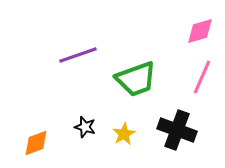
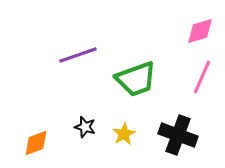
black cross: moved 1 px right, 5 px down
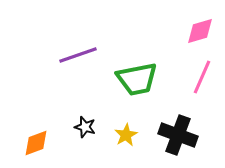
green trapezoid: moved 1 px right; rotated 9 degrees clockwise
yellow star: moved 2 px right, 1 px down
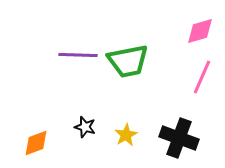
purple line: rotated 21 degrees clockwise
green trapezoid: moved 9 px left, 18 px up
black cross: moved 1 px right, 3 px down
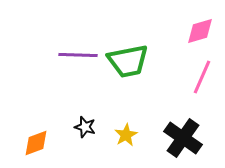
black cross: moved 4 px right; rotated 15 degrees clockwise
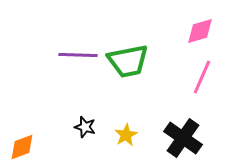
orange diamond: moved 14 px left, 4 px down
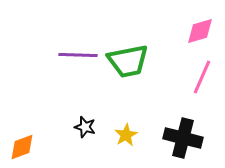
black cross: rotated 21 degrees counterclockwise
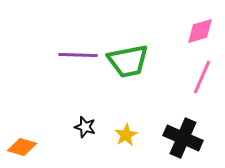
black cross: rotated 9 degrees clockwise
orange diamond: rotated 36 degrees clockwise
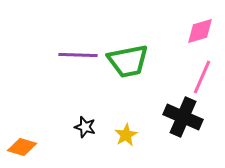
black cross: moved 21 px up
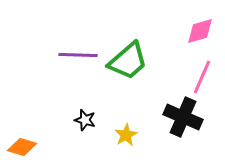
green trapezoid: rotated 30 degrees counterclockwise
black star: moved 7 px up
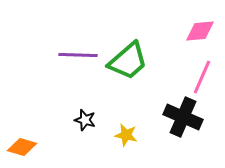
pink diamond: rotated 12 degrees clockwise
yellow star: rotated 30 degrees counterclockwise
